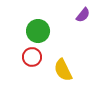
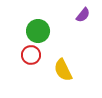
red circle: moved 1 px left, 2 px up
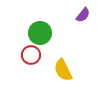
green circle: moved 2 px right, 2 px down
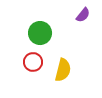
red circle: moved 2 px right, 7 px down
yellow semicircle: rotated 140 degrees counterclockwise
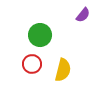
green circle: moved 2 px down
red circle: moved 1 px left, 2 px down
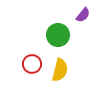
green circle: moved 18 px right
yellow semicircle: moved 3 px left
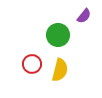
purple semicircle: moved 1 px right, 1 px down
